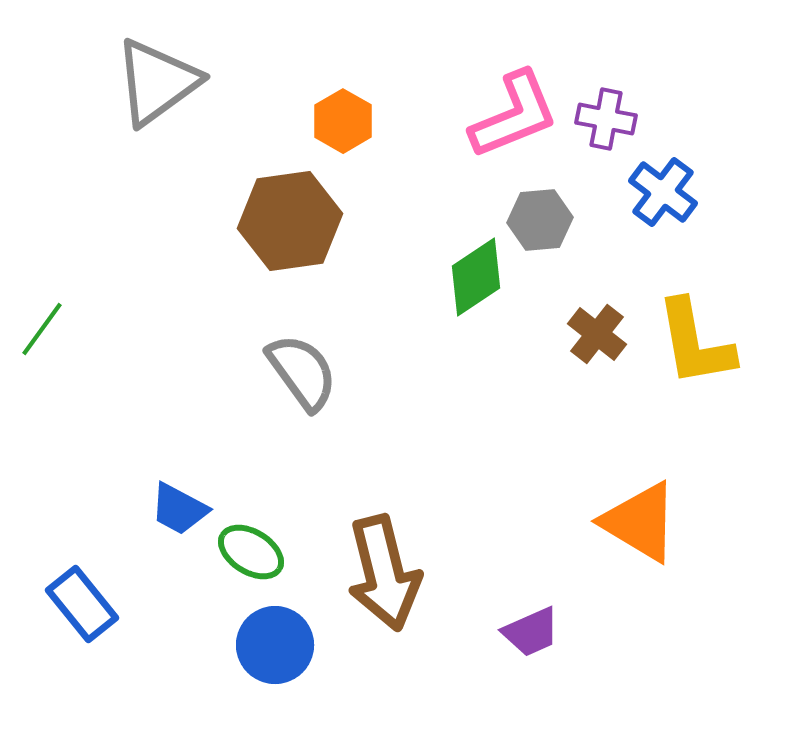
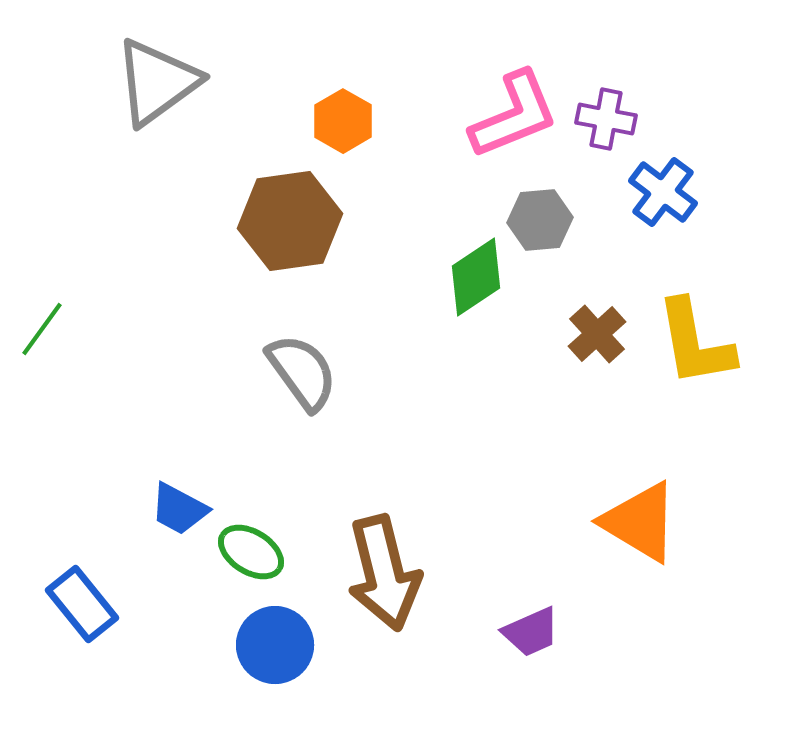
brown cross: rotated 10 degrees clockwise
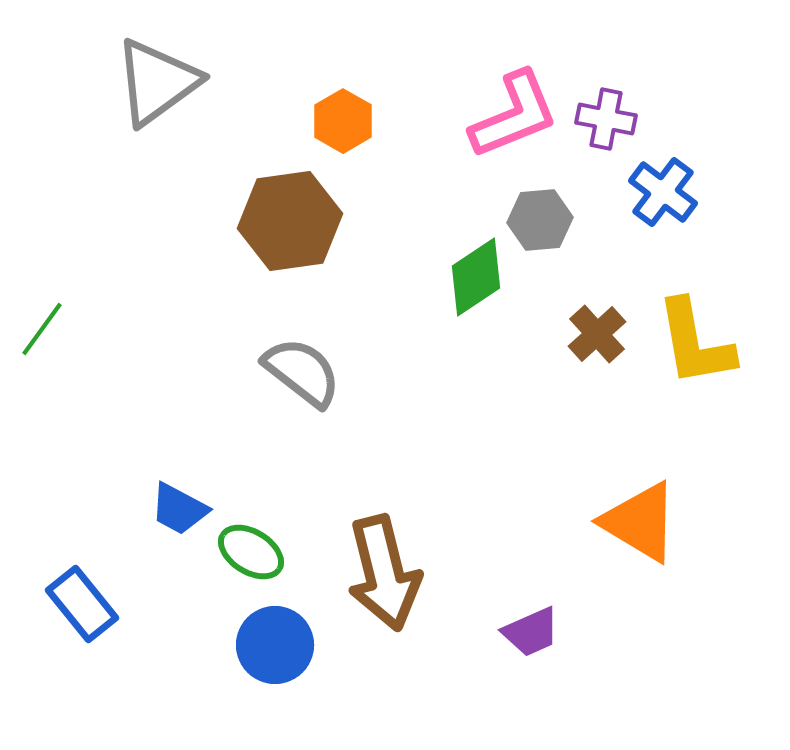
gray semicircle: rotated 16 degrees counterclockwise
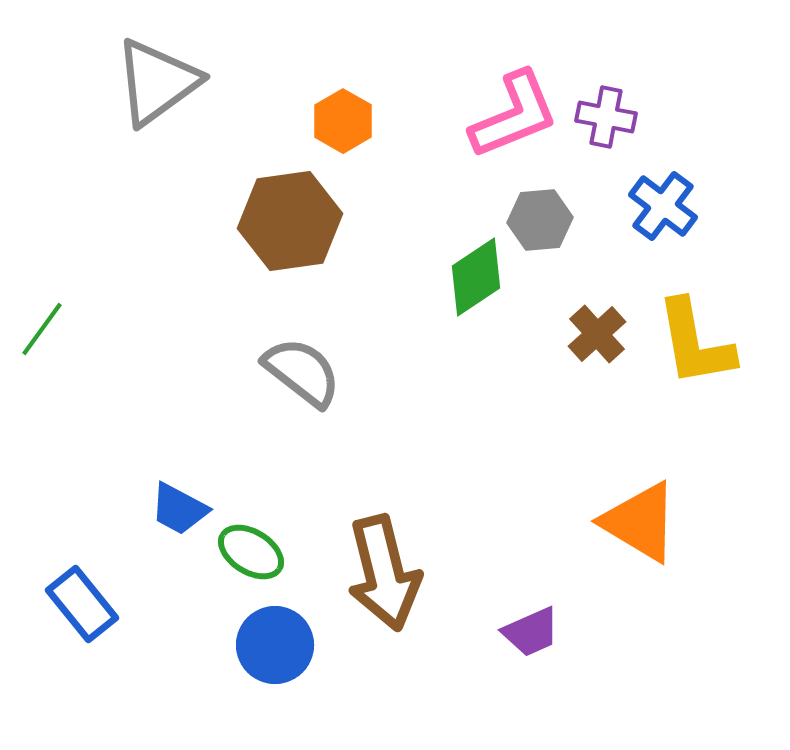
purple cross: moved 2 px up
blue cross: moved 14 px down
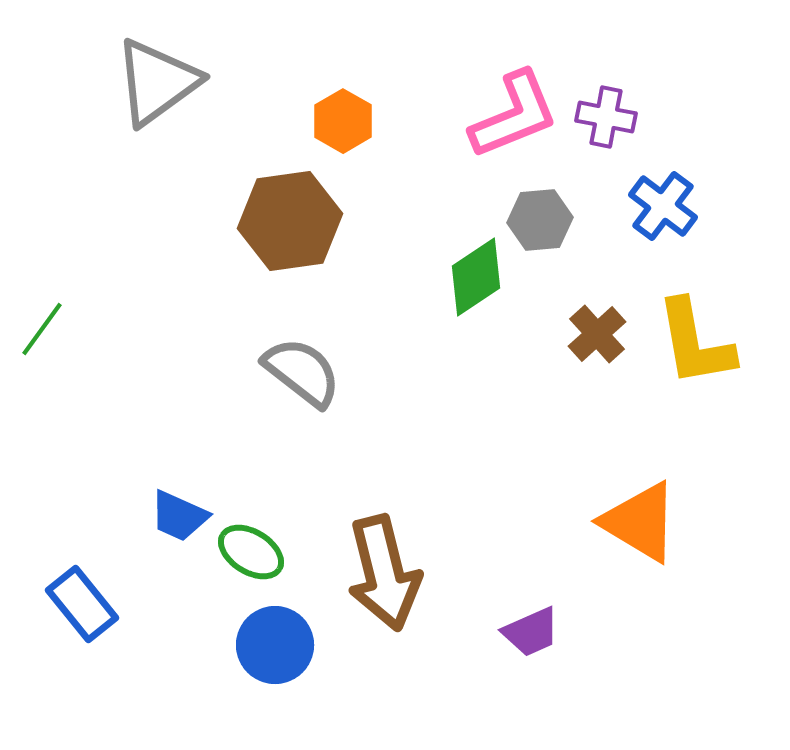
blue trapezoid: moved 7 px down; rotated 4 degrees counterclockwise
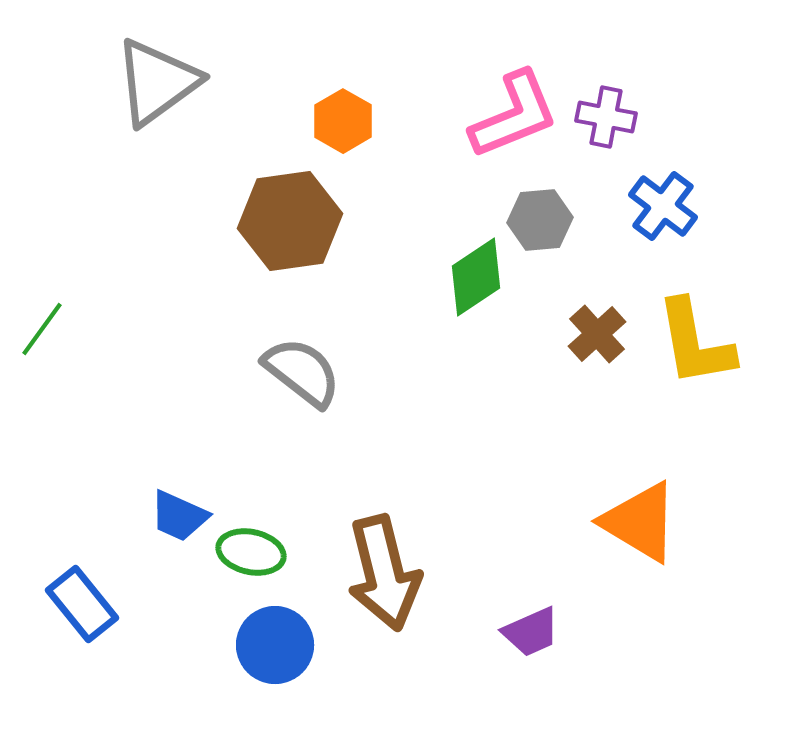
green ellipse: rotated 20 degrees counterclockwise
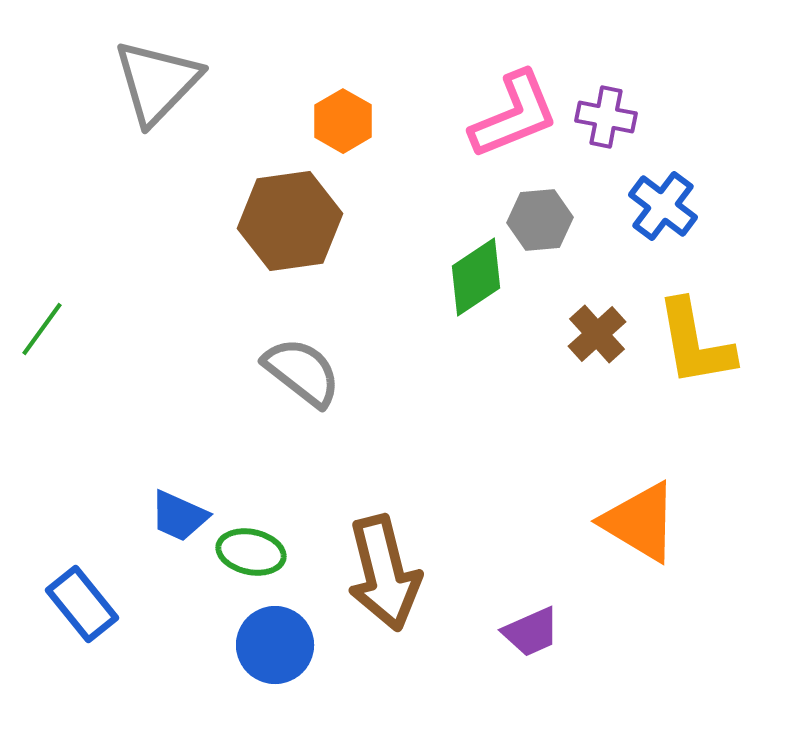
gray triangle: rotated 10 degrees counterclockwise
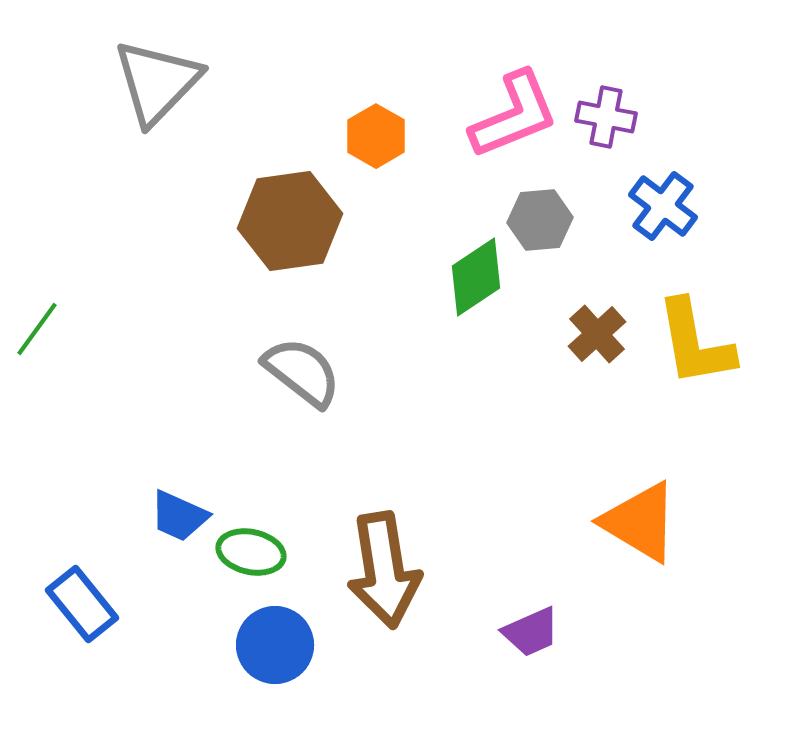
orange hexagon: moved 33 px right, 15 px down
green line: moved 5 px left
brown arrow: moved 3 px up; rotated 5 degrees clockwise
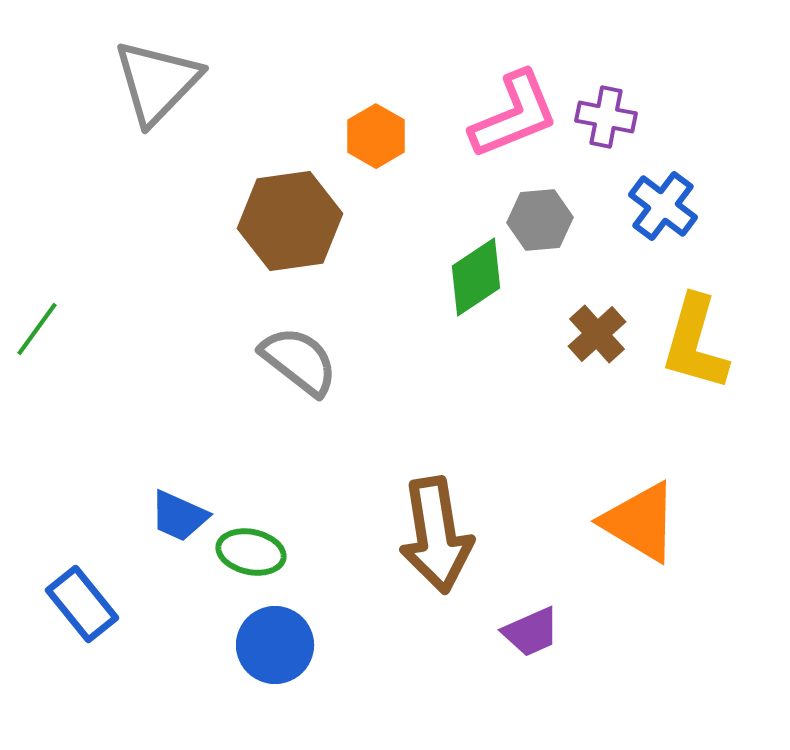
yellow L-shape: rotated 26 degrees clockwise
gray semicircle: moved 3 px left, 11 px up
brown arrow: moved 52 px right, 35 px up
